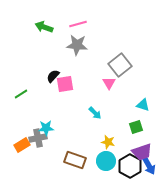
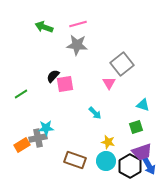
gray square: moved 2 px right, 1 px up
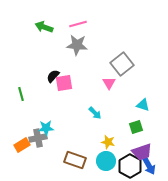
pink square: moved 1 px left, 1 px up
green line: rotated 72 degrees counterclockwise
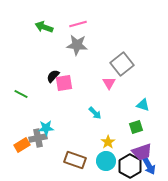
green line: rotated 48 degrees counterclockwise
yellow star: rotated 24 degrees clockwise
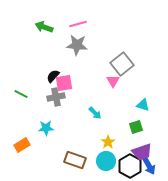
pink triangle: moved 4 px right, 2 px up
gray cross: moved 18 px right, 41 px up
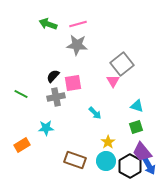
green arrow: moved 4 px right, 3 px up
pink square: moved 9 px right
cyan triangle: moved 6 px left, 1 px down
purple trapezoid: rotated 70 degrees clockwise
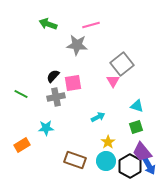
pink line: moved 13 px right, 1 px down
cyan arrow: moved 3 px right, 4 px down; rotated 72 degrees counterclockwise
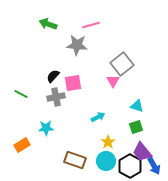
blue arrow: moved 5 px right
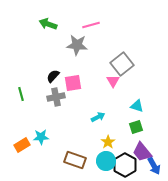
green line: rotated 48 degrees clockwise
cyan star: moved 5 px left, 9 px down
black hexagon: moved 5 px left, 1 px up
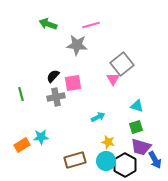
pink triangle: moved 2 px up
yellow star: rotated 24 degrees counterclockwise
purple trapezoid: moved 1 px left, 5 px up; rotated 35 degrees counterclockwise
brown rectangle: rotated 35 degrees counterclockwise
blue arrow: moved 1 px right, 6 px up
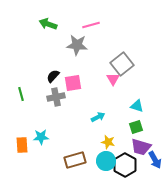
orange rectangle: rotated 63 degrees counterclockwise
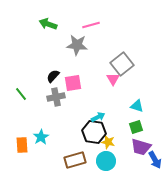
green line: rotated 24 degrees counterclockwise
cyan star: rotated 28 degrees counterclockwise
black hexagon: moved 31 px left, 33 px up; rotated 20 degrees counterclockwise
